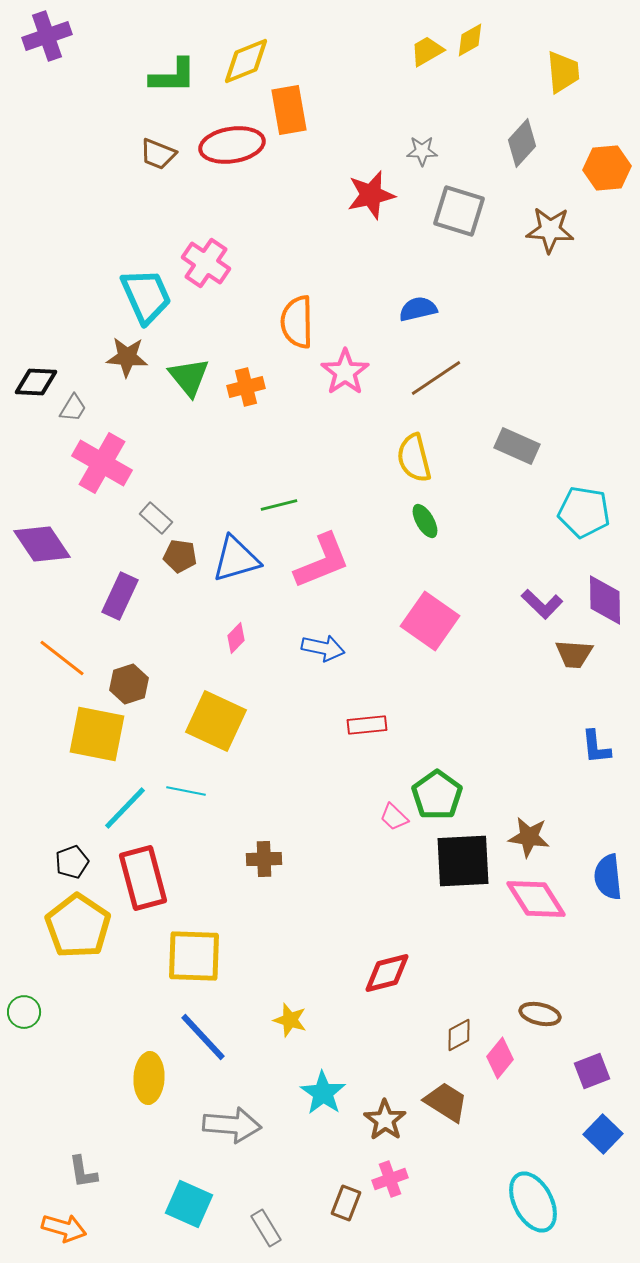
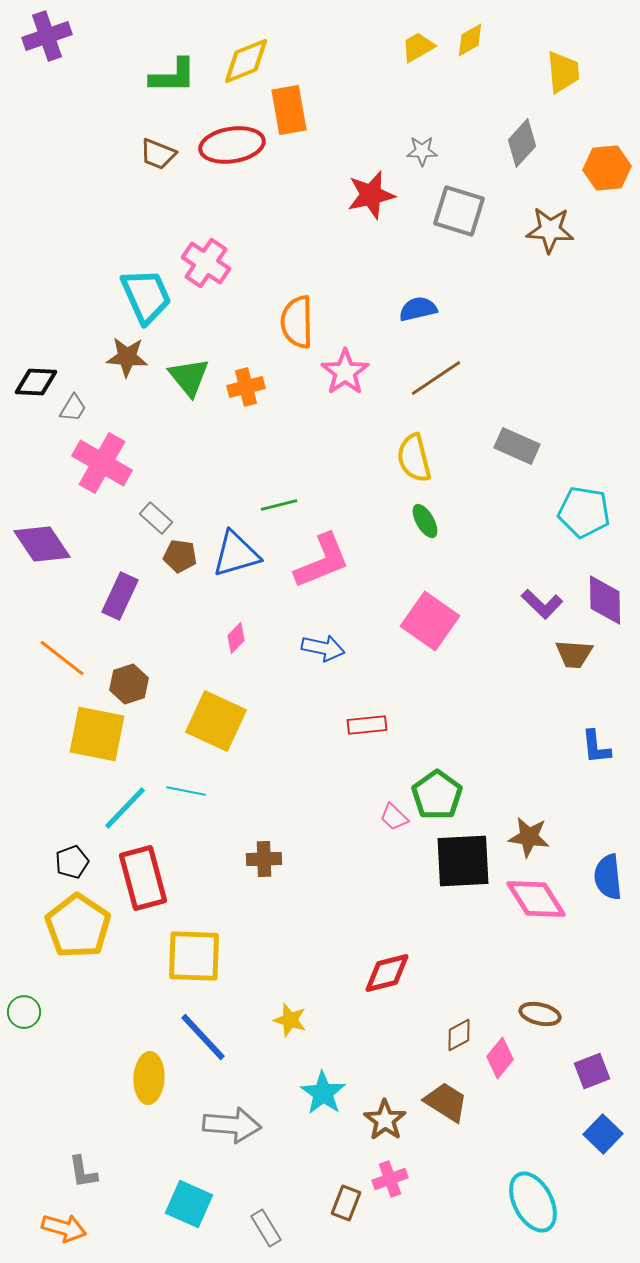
yellow trapezoid at (427, 51): moved 9 px left, 4 px up
blue triangle at (236, 559): moved 5 px up
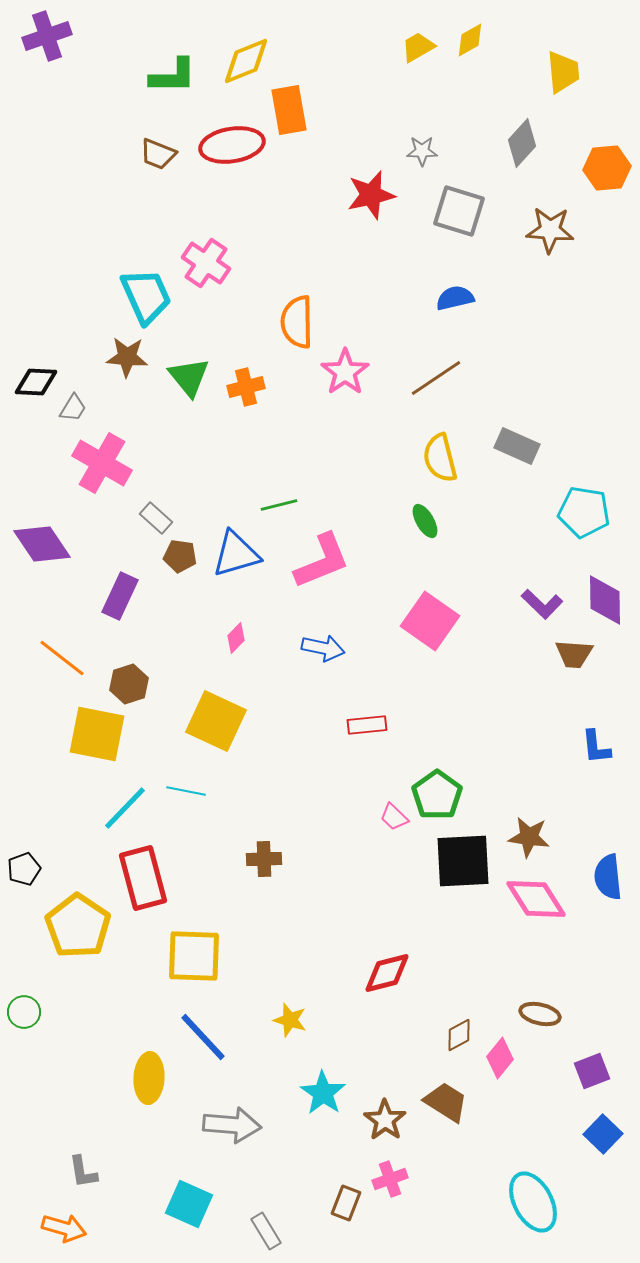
blue semicircle at (418, 309): moved 37 px right, 11 px up
yellow semicircle at (414, 458): moved 26 px right
black pentagon at (72, 862): moved 48 px left, 7 px down
gray rectangle at (266, 1228): moved 3 px down
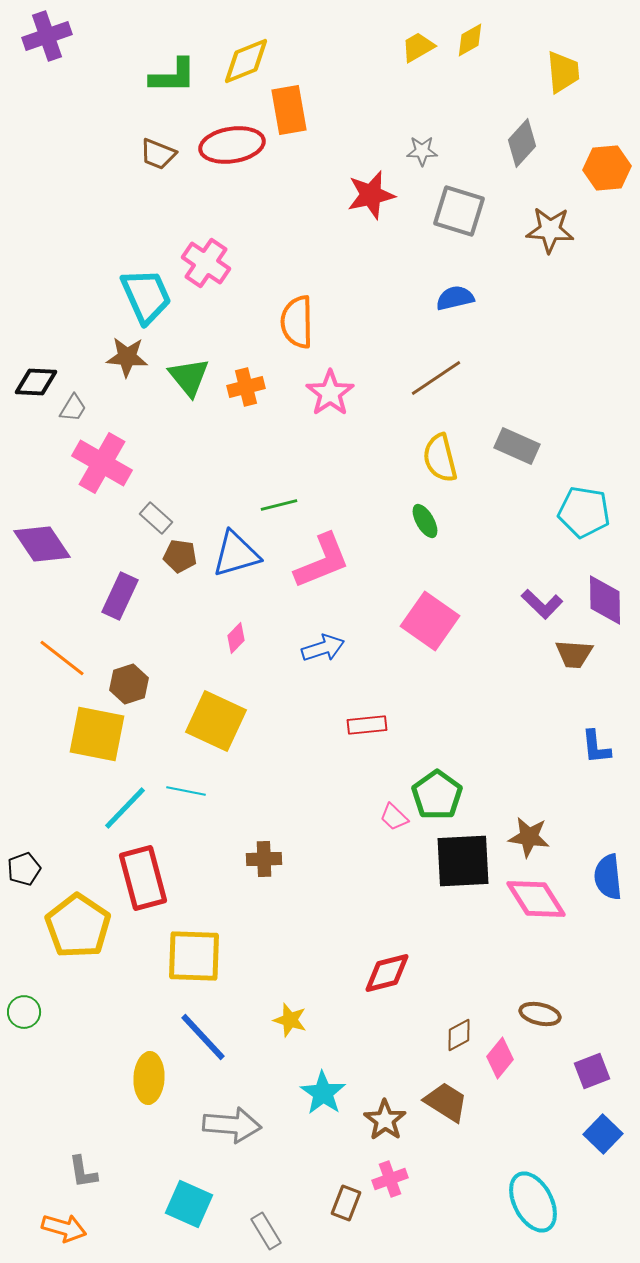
pink star at (345, 372): moved 15 px left, 21 px down
blue arrow at (323, 648): rotated 30 degrees counterclockwise
